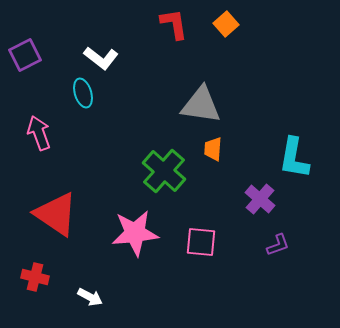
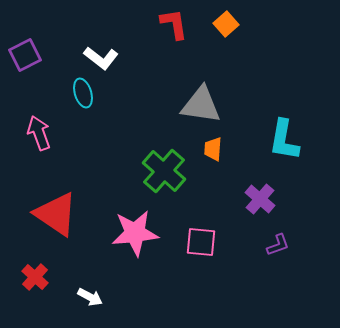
cyan L-shape: moved 10 px left, 18 px up
red cross: rotated 28 degrees clockwise
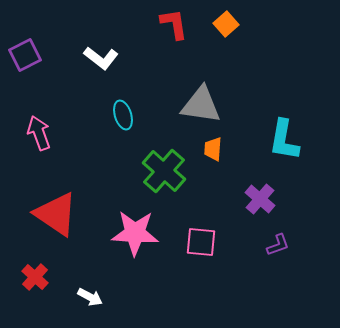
cyan ellipse: moved 40 px right, 22 px down
pink star: rotated 9 degrees clockwise
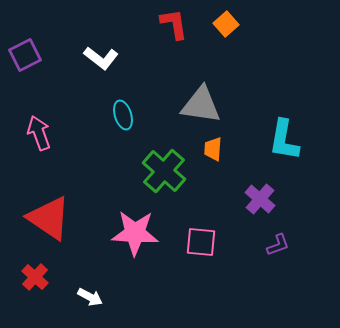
red triangle: moved 7 px left, 4 px down
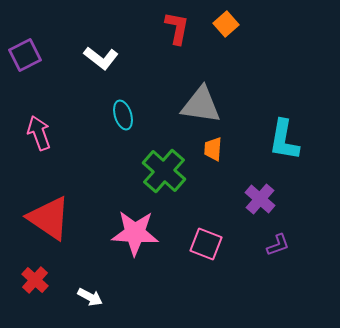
red L-shape: moved 3 px right, 4 px down; rotated 20 degrees clockwise
pink square: moved 5 px right, 2 px down; rotated 16 degrees clockwise
red cross: moved 3 px down
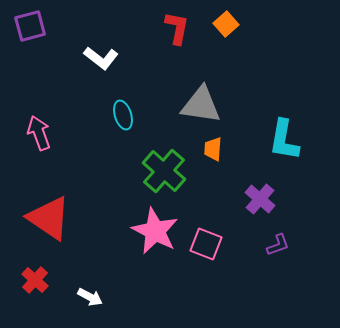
purple square: moved 5 px right, 29 px up; rotated 12 degrees clockwise
pink star: moved 20 px right, 2 px up; rotated 24 degrees clockwise
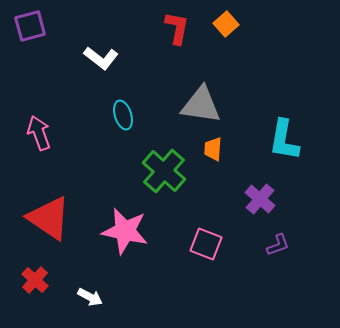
pink star: moved 30 px left; rotated 15 degrees counterclockwise
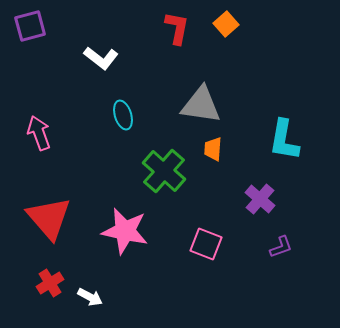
red triangle: rotated 15 degrees clockwise
purple L-shape: moved 3 px right, 2 px down
red cross: moved 15 px right, 3 px down; rotated 16 degrees clockwise
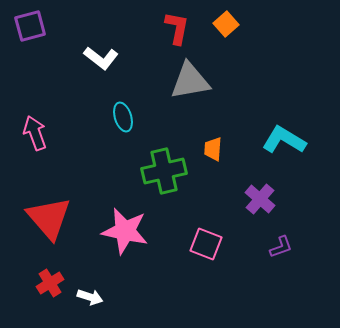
gray triangle: moved 11 px left, 24 px up; rotated 18 degrees counterclockwise
cyan ellipse: moved 2 px down
pink arrow: moved 4 px left
cyan L-shape: rotated 111 degrees clockwise
green cross: rotated 36 degrees clockwise
white arrow: rotated 10 degrees counterclockwise
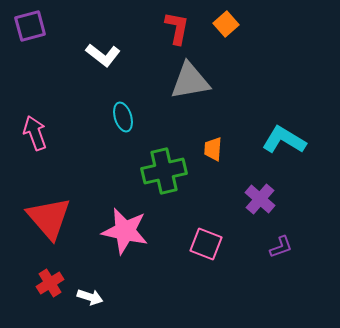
white L-shape: moved 2 px right, 3 px up
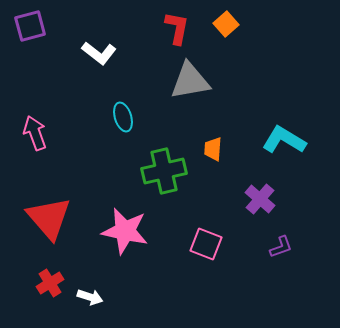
white L-shape: moved 4 px left, 2 px up
